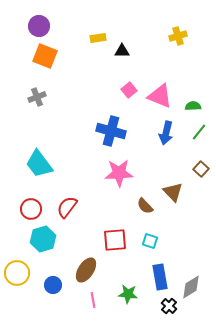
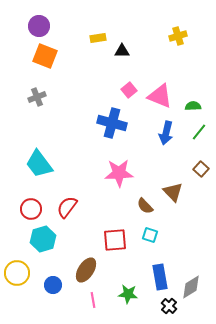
blue cross: moved 1 px right, 8 px up
cyan square: moved 6 px up
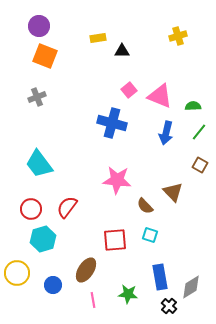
brown square: moved 1 px left, 4 px up; rotated 14 degrees counterclockwise
pink star: moved 2 px left, 7 px down; rotated 8 degrees clockwise
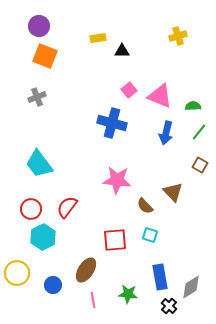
cyan hexagon: moved 2 px up; rotated 10 degrees counterclockwise
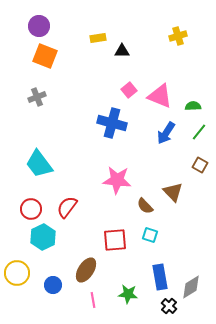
blue arrow: rotated 20 degrees clockwise
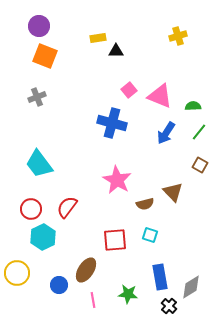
black triangle: moved 6 px left
pink star: rotated 24 degrees clockwise
brown semicircle: moved 2 px up; rotated 60 degrees counterclockwise
blue circle: moved 6 px right
